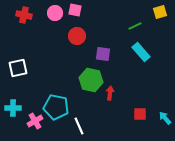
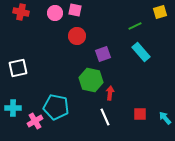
red cross: moved 3 px left, 3 px up
purple square: rotated 28 degrees counterclockwise
white line: moved 26 px right, 9 px up
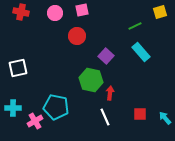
pink square: moved 7 px right; rotated 24 degrees counterclockwise
purple square: moved 3 px right, 2 px down; rotated 28 degrees counterclockwise
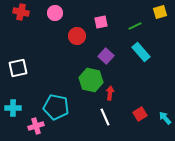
pink square: moved 19 px right, 12 px down
red square: rotated 32 degrees counterclockwise
pink cross: moved 1 px right, 5 px down; rotated 14 degrees clockwise
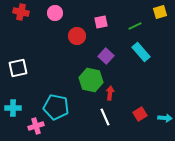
cyan arrow: rotated 136 degrees clockwise
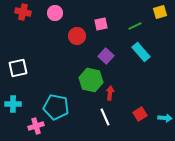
red cross: moved 2 px right
pink square: moved 2 px down
cyan cross: moved 4 px up
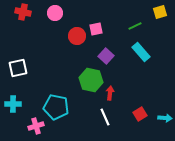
pink square: moved 5 px left, 5 px down
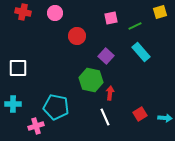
pink square: moved 15 px right, 11 px up
white square: rotated 12 degrees clockwise
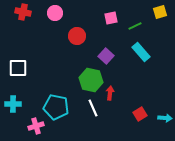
white line: moved 12 px left, 9 px up
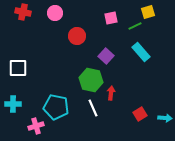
yellow square: moved 12 px left
red arrow: moved 1 px right
